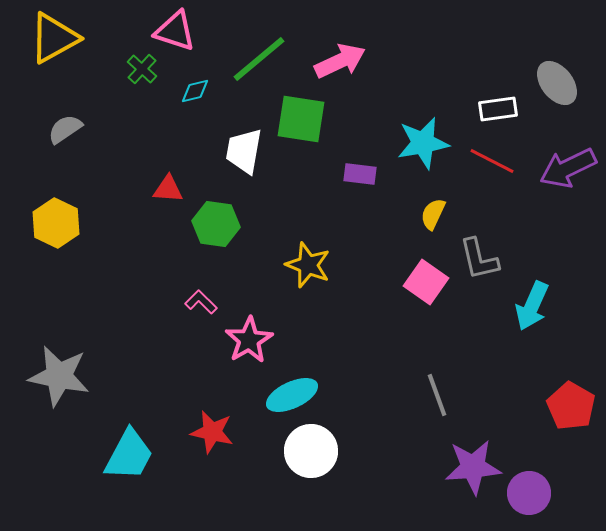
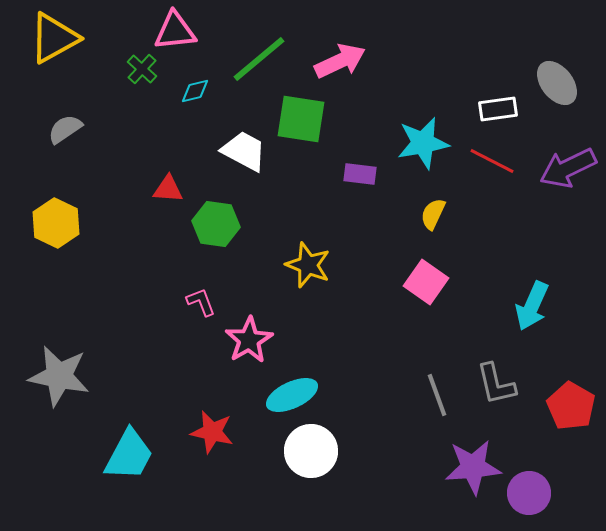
pink triangle: rotated 24 degrees counterclockwise
white trapezoid: rotated 108 degrees clockwise
gray L-shape: moved 17 px right, 125 px down
pink L-shape: rotated 24 degrees clockwise
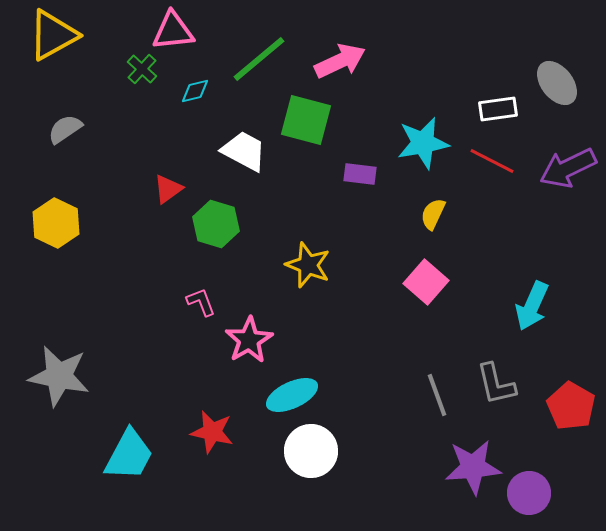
pink triangle: moved 2 px left
yellow triangle: moved 1 px left, 3 px up
green square: moved 5 px right, 1 px down; rotated 6 degrees clockwise
red triangle: rotated 40 degrees counterclockwise
green hexagon: rotated 9 degrees clockwise
pink square: rotated 6 degrees clockwise
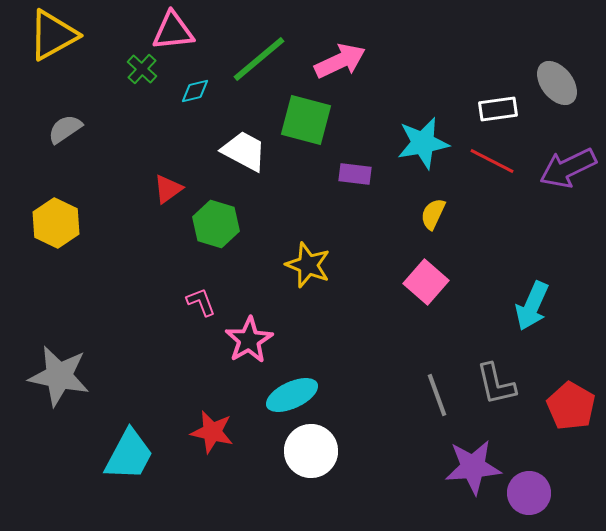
purple rectangle: moved 5 px left
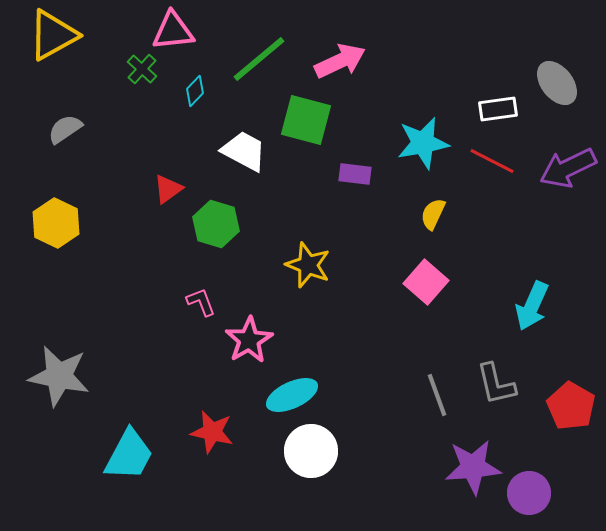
cyan diamond: rotated 32 degrees counterclockwise
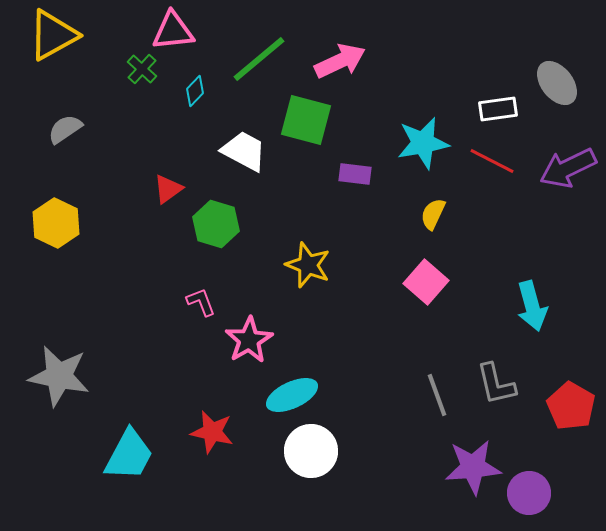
cyan arrow: rotated 39 degrees counterclockwise
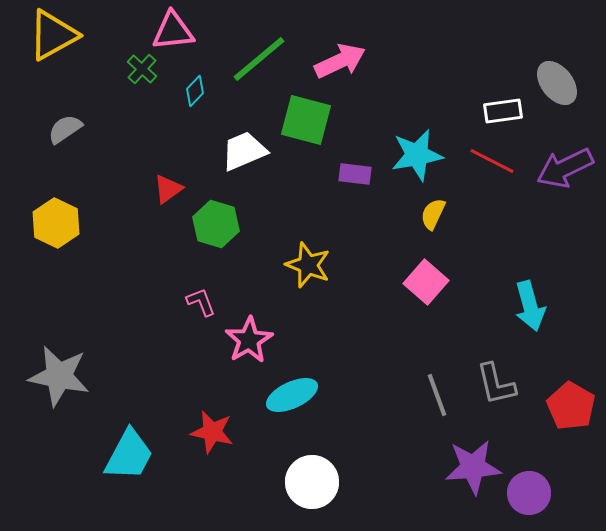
white rectangle: moved 5 px right, 2 px down
cyan star: moved 6 px left, 12 px down
white trapezoid: rotated 51 degrees counterclockwise
purple arrow: moved 3 px left
cyan arrow: moved 2 px left
white circle: moved 1 px right, 31 px down
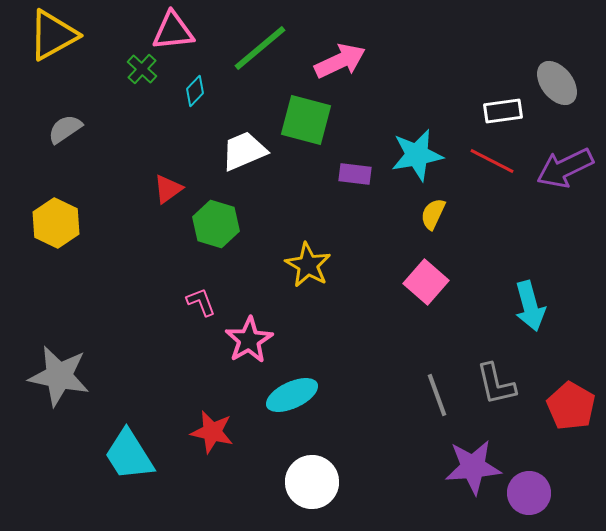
green line: moved 1 px right, 11 px up
yellow star: rotated 9 degrees clockwise
cyan trapezoid: rotated 120 degrees clockwise
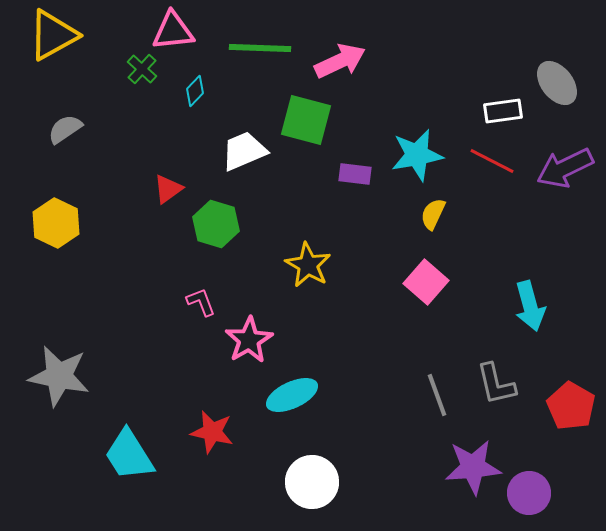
green line: rotated 42 degrees clockwise
